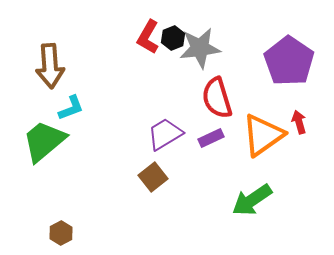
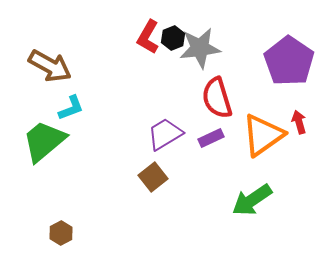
brown arrow: rotated 57 degrees counterclockwise
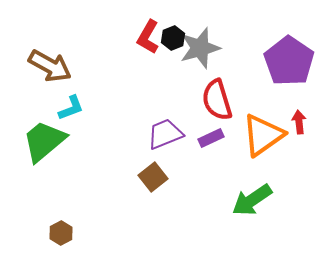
gray star: rotated 9 degrees counterclockwise
red semicircle: moved 2 px down
red arrow: rotated 10 degrees clockwise
purple trapezoid: rotated 9 degrees clockwise
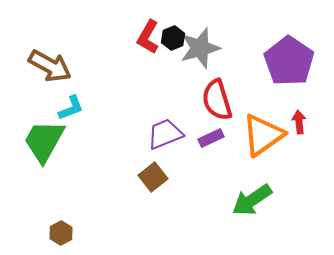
green trapezoid: rotated 21 degrees counterclockwise
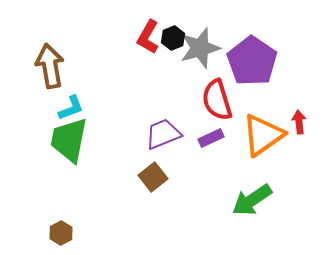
purple pentagon: moved 37 px left
brown arrow: rotated 129 degrees counterclockwise
purple trapezoid: moved 2 px left
green trapezoid: moved 25 px right, 1 px up; rotated 18 degrees counterclockwise
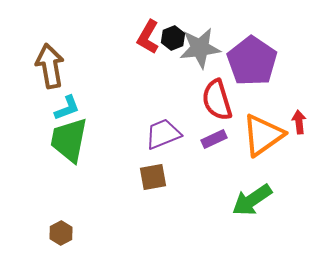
gray star: rotated 9 degrees clockwise
cyan L-shape: moved 4 px left
purple rectangle: moved 3 px right, 1 px down
brown square: rotated 28 degrees clockwise
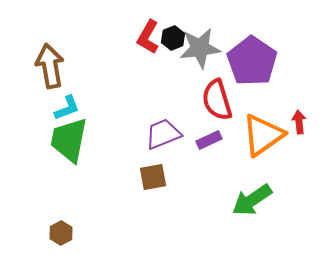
purple rectangle: moved 5 px left, 1 px down
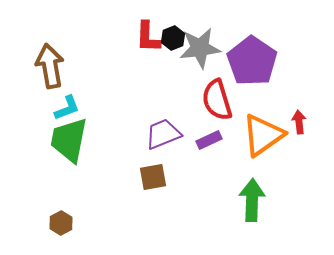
red L-shape: rotated 28 degrees counterclockwise
green arrow: rotated 126 degrees clockwise
brown hexagon: moved 10 px up
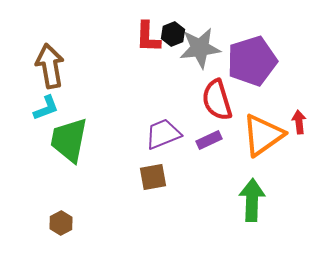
black hexagon: moved 4 px up
purple pentagon: rotated 21 degrees clockwise
cyan L-shape: moved 21 px left
